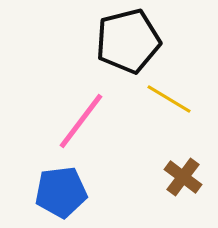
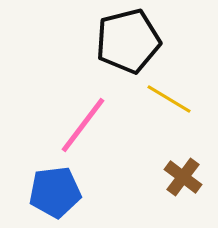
pink line: moved 2 px right, 4 px down
blue pentagon: moved 6 px left
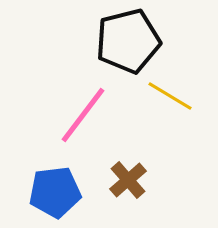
yellow line: moved 1 px right, 3 px up
pink line: moved 10 px up
brown cross: moved 55 px left, 3 px down; rotated 12 degrees clockwise
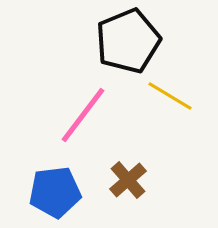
black pentagon: rotated 8 degrees counterclockwise
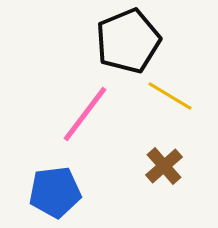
pink line: moved 2 px right, 1 px up
brown cross: moved 36 px right, 14 px up
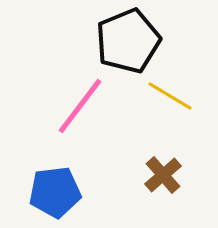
pink line: moved 5 px left, 8 px up
brown cross: moved 1 px left, 9 px down
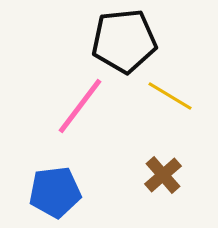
black pentagon: moved 4 px left; rotated 16 degrees clockwise
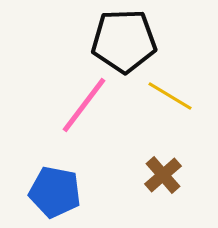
black pentagon: rotated 4 degrees clockwise
pink line: moved 4 px right, 1 px up
blue pentagon: rotated 18 degrees clockwise
